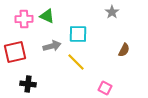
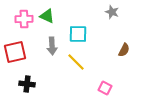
gray star: rotated 16 degrees counterclockwise
gray arrow: rotated 102 degrees clockwise
black cross: moved 1 px left
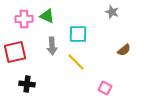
brown semicircle: rotated 24 degrees clockwise
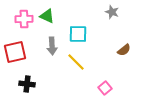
pink square: rotated 24 degrees clockwise
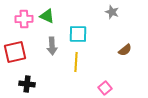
brown semicircle: moved 1 px right
yellow line: rotated 48 degrees clockwise
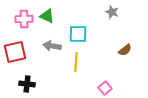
gray arrow: rotated 102 degrees clockwise
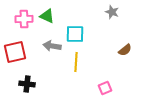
cyan square: moved 3 px left
pink square: rotated 16 degrees clockwise
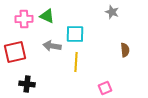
brown semicircle: rotated 56 degrees counterclockwise
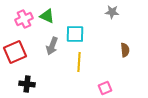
gray star: rotated 16 degrees counterclockwise
pink cross: rotated 24 degrees counterclockwise
gray arrow: rotated 78 degrees counterclockwise
red square: rotated 10 degrees counterclockwise
yellow line: moved 3 px right
